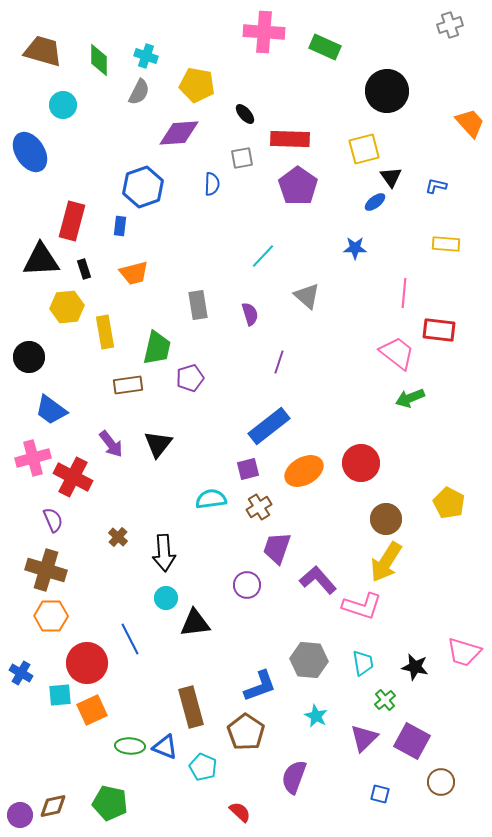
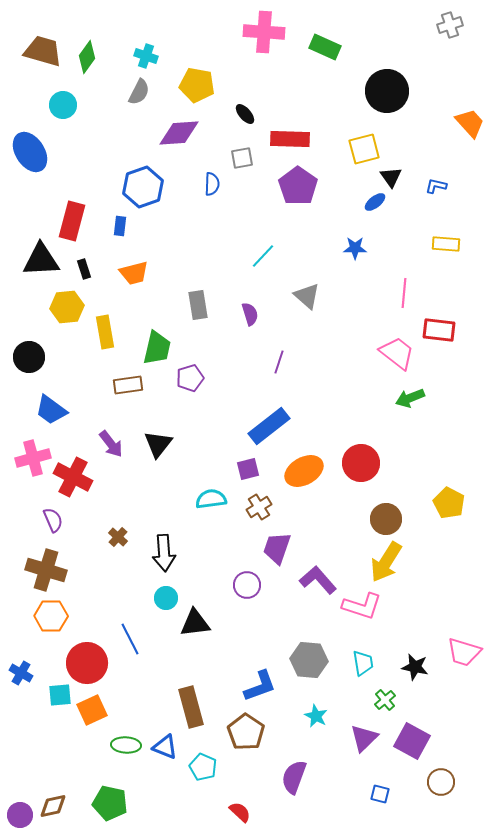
green diamond at (99, 60): moved 12 px left, 3 px up; rotated 36 degrees clockwise
green ellipse at (130, 746): moved 4 px left, 1 px up
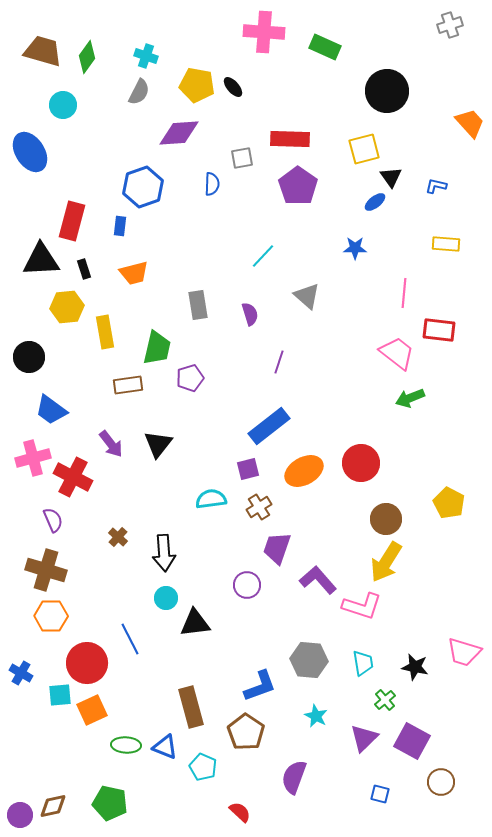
black ellipse at (245, 114): moved 12 px left, 27 px up
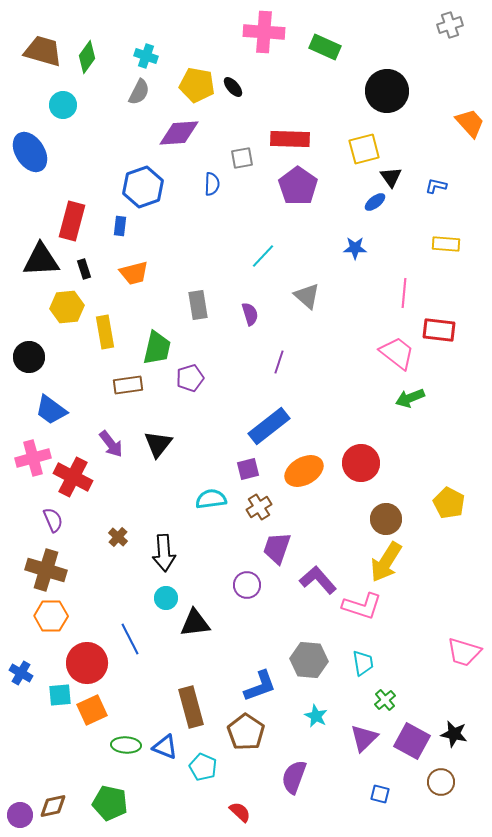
black star at (415, 667): moved 39 px right, 67 px down
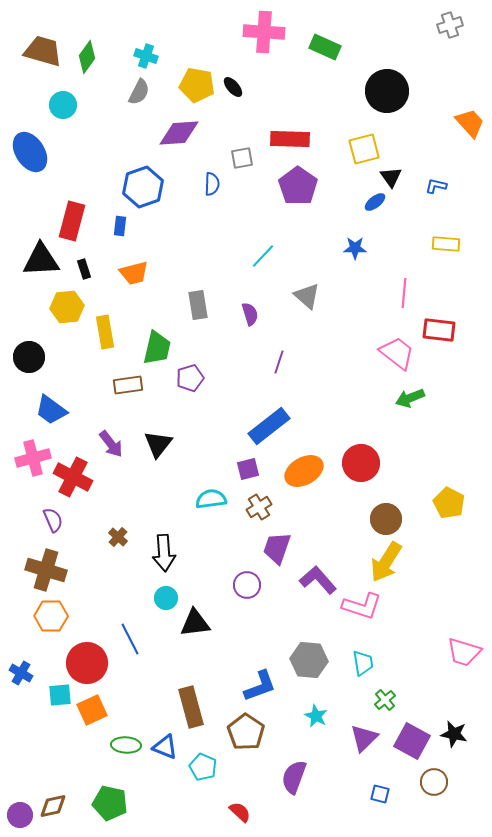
brown circle at (441, 782): moved 7 px left
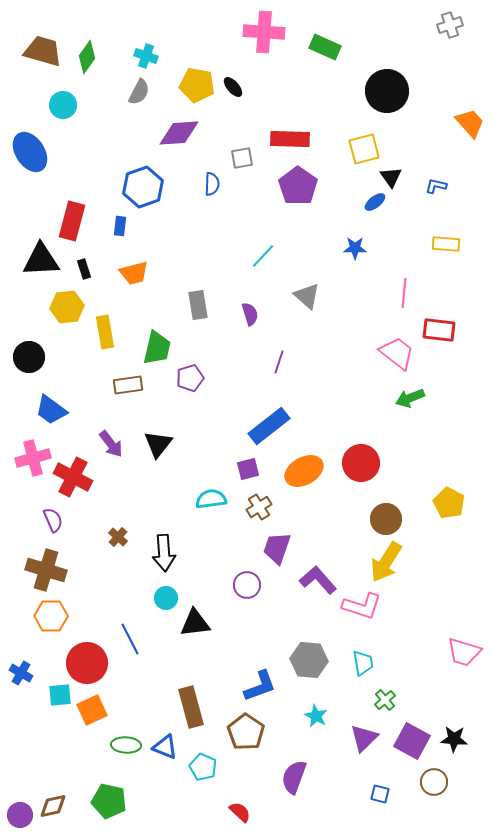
black star at (454, 734): moved 5 px down; rotated 8 degrees counterclockwise
green pentagon at (110, 803): moved 1 px left, 2 px up
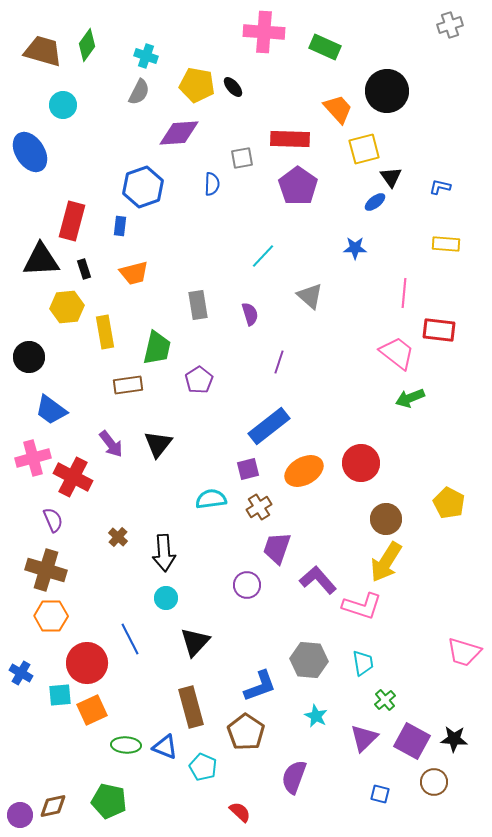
green diamond at (87, 57): moved 12 px up
orange trapezoid at (470, 123): moved 132 px left, 14 px up
blue L-shape at (436, 186): moved 4 px right, 1 px down
gray triangle at (307, 296): moved 3 px right
purple pentagon at (190, 378): moved 9 px right, 2 px down; rotated 16 degrees counterclockwise
black triangle at (195, 623): moved 19 px down; rotated 40 degrees counterclockwise
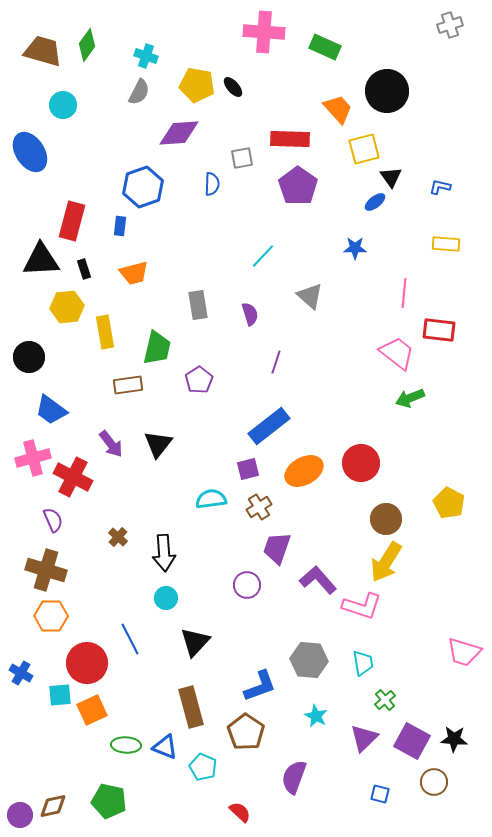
purple line at (279, 362): moved 3 px left
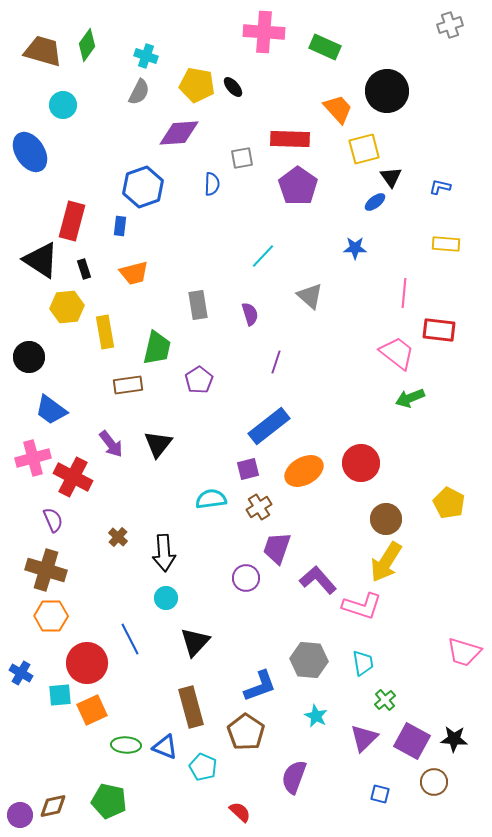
black triangle at (41, 260): rotated 36 degrees clockwise
purple circle at (247, 585): moved 1 px left, 7 px up
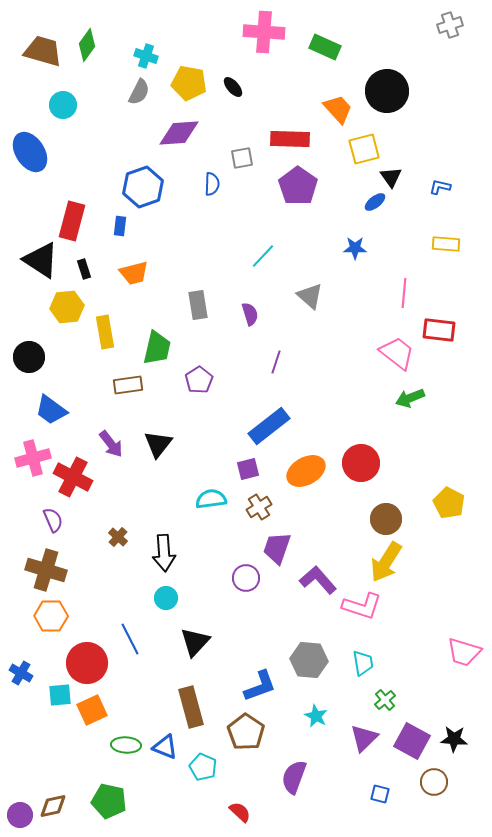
yellow pentagon at (197, 85): moved 8 px left, 2 px up
orange ellipse at (304, 471): moved 2 px right
